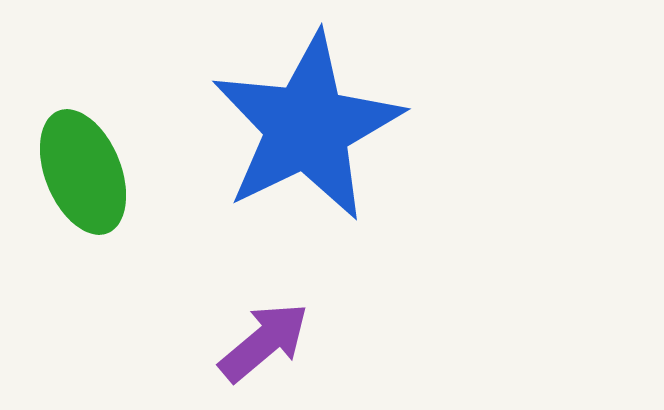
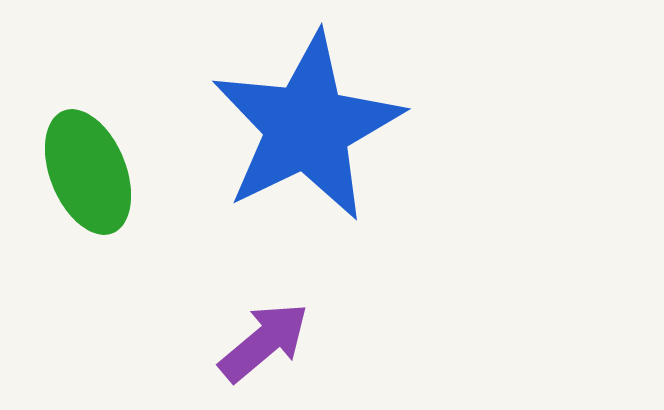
green ellipse: moved 5 px right
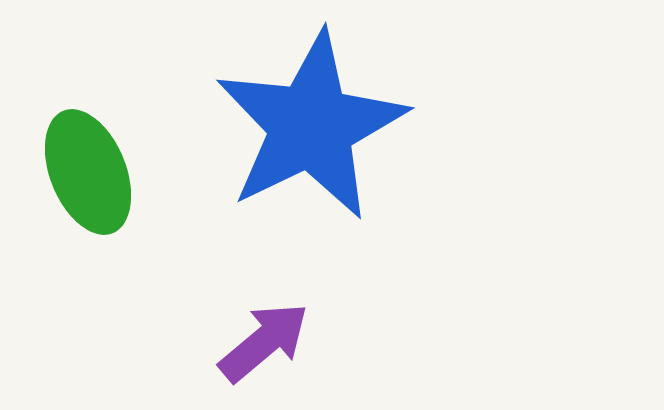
blue star: moved 4 px right, 1 px up
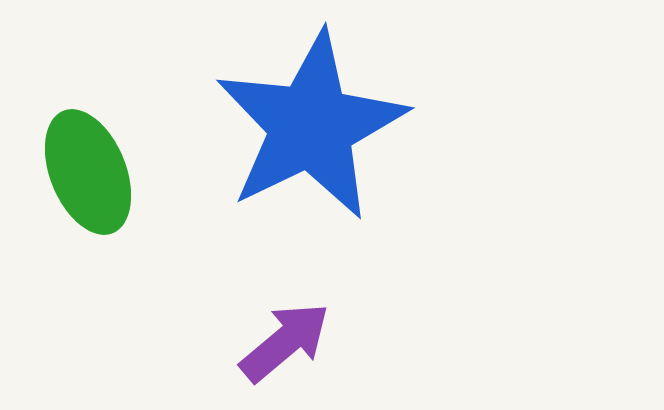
purple arrow: moved 21 px right
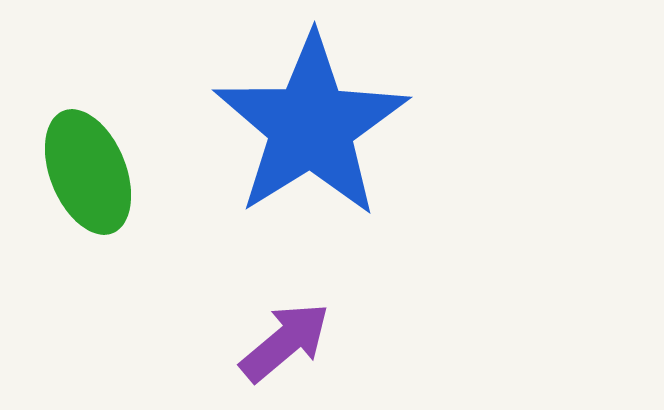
blue star: rotated 6 degrees counterclockwise
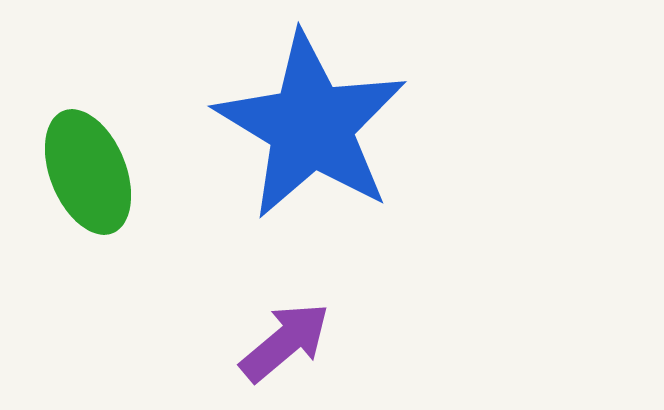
blue star: rotated 9 degrees counterclockwise
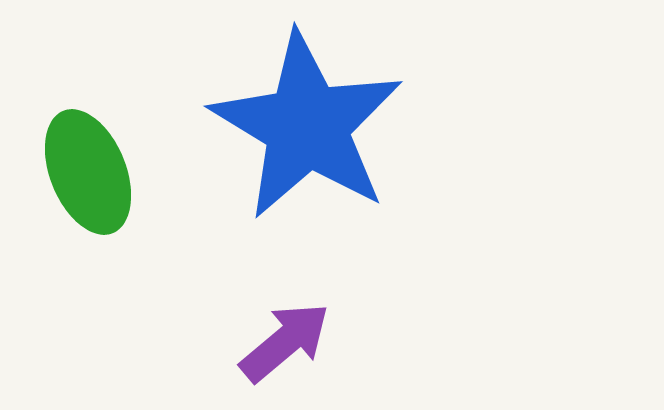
blue star: moved 4 px left
